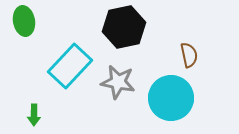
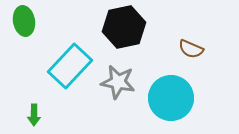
brown semicircle: moved 2 px right, 6 px up; rotated 125 degrees clockwise
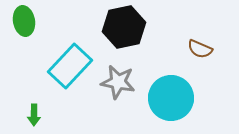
brown semicircle: moved 9 px right
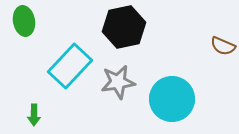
brown semicircle: moved 23 px right, 3 px up
gray star: rotated 20 degrees counterclockwise
cyan circle: moved 1 px right, 1 px down
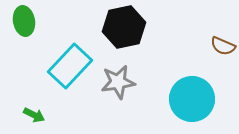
cyan circle: moved 20 px right
green arrow: rotated 65 degrees counterclockwise
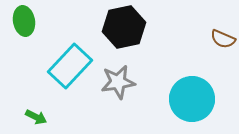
brown semicircle: moved 7 px up
green arrow: moved 2 px right, 2 px down
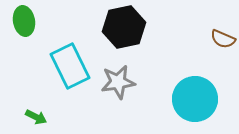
cyan rectangle: rotated 69 degrees counterclockwise
cyan circle: moved 3 px right
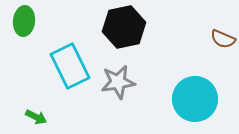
green ellipse: rotated 16 degrees clockwise
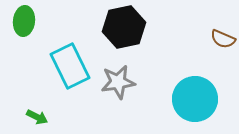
green arrow: moved 1 px right
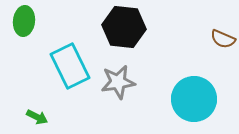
black hexagon: rotated 18 degrees clockwise
cyan circle: moved 1 px left
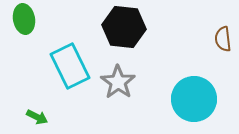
green ellipse: moved 2 px up; rotated 16 degrees counterclockwise
brown semicircle: rotated 60 degrees clockwise
gray star: rotated 28 degrees counterclockwise
